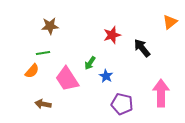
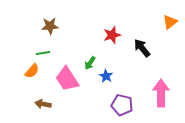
purple pentagon: moved 1 px down
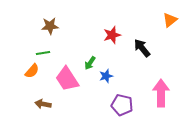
orange triangle: moved 2 px up
blue star: rotated 24 degrees clockwise
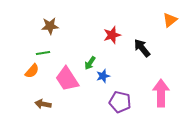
blue star: moved 3 px left
purple pentagon: moved 2 px left, 3 px up
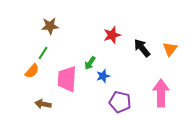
orange triangle: moved 29 px down; rotated 14 degrees counterclockwise
green line: rotated 48 degrees counterclockwise
pink trapezoid: rotated 36 degrees clockwise
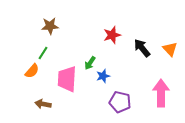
orange triangle: rotated 21 degrees counterclockwise
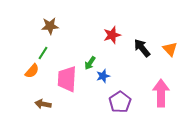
purple pentagon: rotated 25 degrees clockwise
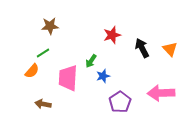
black arrow: rotated 12 degrees clockwise
green line: rotated 24 degrees clockwise
green arrow: moved 1 px right, 2 px up
pink trapezoid: moved 1 px right, 1 px up
pink arrow: rotated 92 degrees counterclockwise
